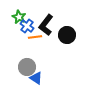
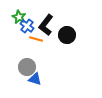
orange line: moved 1 px right, 2 px down; rotated 24 degrees clockwise
blue triangle: moved 1 px left, 1 px down; rotated 16 degrees counterclockwise
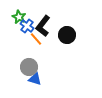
black L-shape: moved 3 px left, 1 px down
orange line: rotated 32 degrees clockwise
gray circle: moved 2 px right
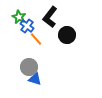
black L-shape: moved 7 px right, 9 px up
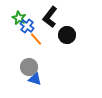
green star: moved 1 px down
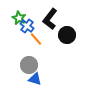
black L-shape: moved 2 px down
gray circle: moved 2 px up
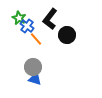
gray circle: moved 4 px right, 2 px down
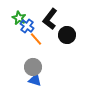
blue triangle: moved 1 px down
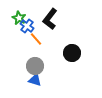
black circle: moved 5 px right, 18 px down
gray circle: moved 2 px right, 1 px up
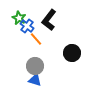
black L-shape: moved 1 px left, 1 px down
